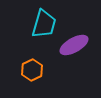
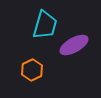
cyan trapezoid: moved 1 px right, 1 px down
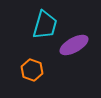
orange hexagon: rotated 15 degrees counterclockwise
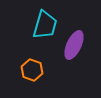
purple ellipse: rotated 36 degrees counterclockwise
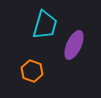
orange hexagon: moved 1 px down
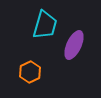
orange hexagon: moved 2 px left, 1 px down; rotated 15 degrees clockwise
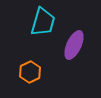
cyan trapezoid: moved 2 px left, 3 px up
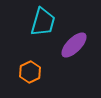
purple ellipse: rotated 20 degrees clockwise
